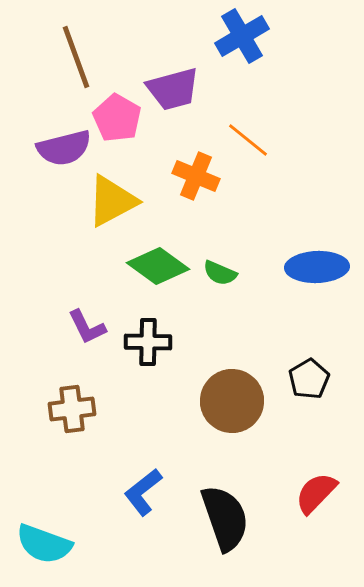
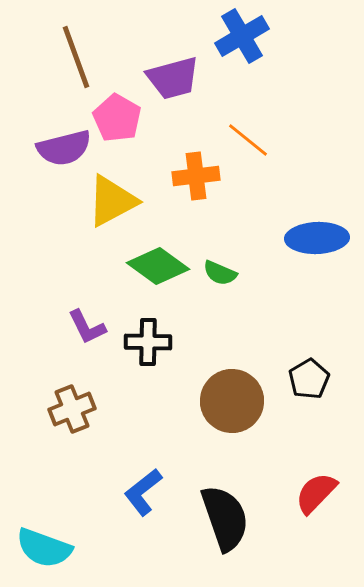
purple trapezoid: moved 11 px up
orange cross: rotated 30 degrees counterclockwise
blue ellipse: moved 29 px up
brown cross: rotated 15 degrees counterclockwise
cyan semicircle: moved 4 px down
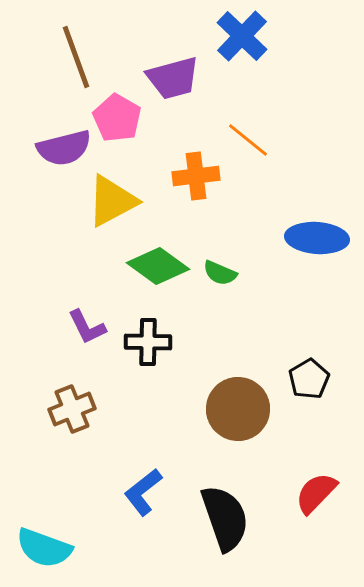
blue cross: rotated 16 degrees counterclockwise
blue ellipse: rotated 6 degrees clockwise
brown circle: moved 6 px right, 8 px down
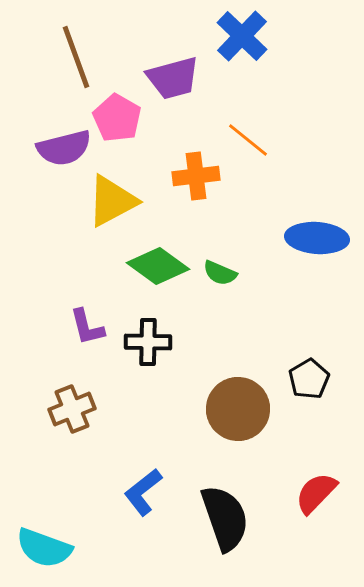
purple L-shape: rotated 12 degrees clockwise
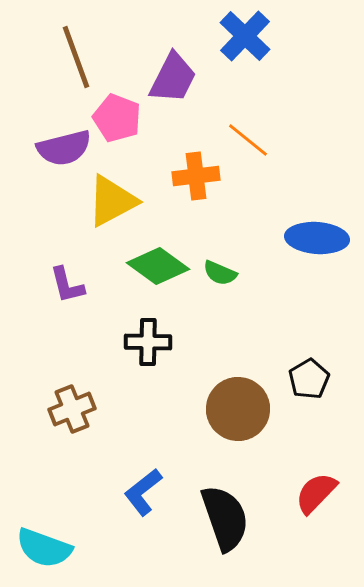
blue cross: moved 3 px right
purple trapezoid: rotated 48 degrees counterclockwise
pink pentagon: rotated 9 degrees counterclockwise
purple L-shape: moved 20 px left, 42 px up
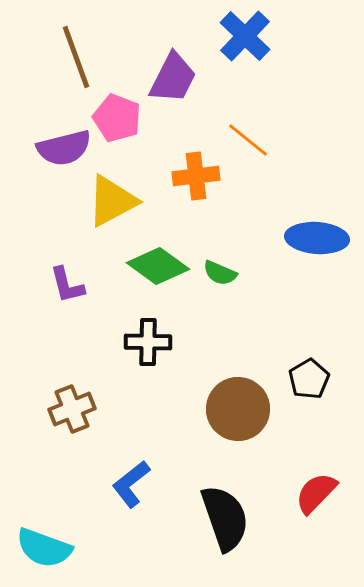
blue L-shape: moved 12 px left, 8 px up
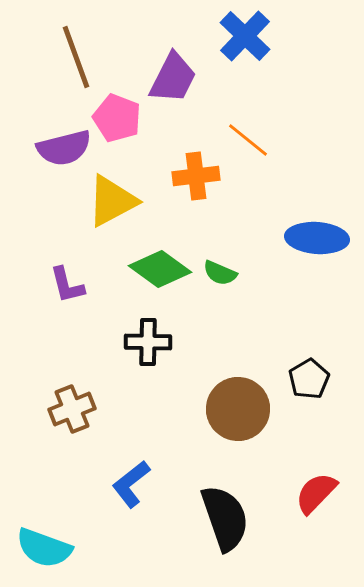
green diamond: moved 2 px right, 3 px down
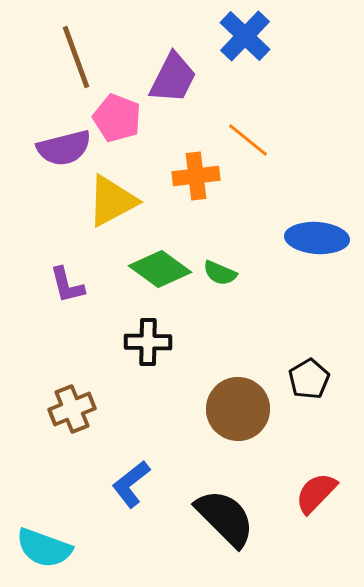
black semicircle: rotated 26 degrees counterclockwise
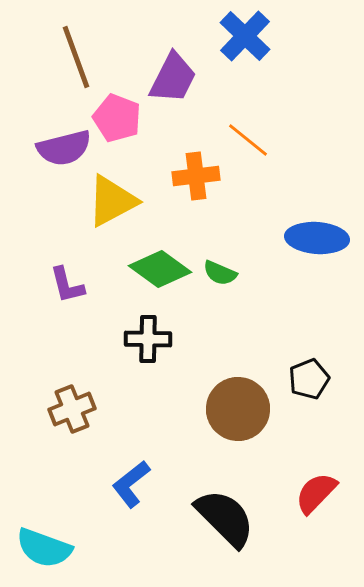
black cross: moved 3 px up
black pentagon: rotated 9 degrees clockwise
